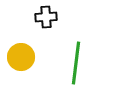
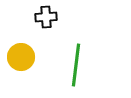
green line: moved 2 px down
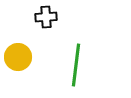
yellow circle: moved 3 px left
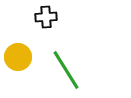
green line: moved 10 px left, 5 px down; rotated 39 degrees counterclockwise
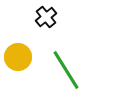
black cross: rotated 35 degrees counterclockwise
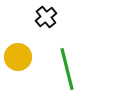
green line: moved 1 px right, 1 px up; rotated 18 degrees clockwise
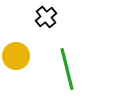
yellow circle: moved 2 px left, 1 px up
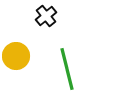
black cross: moved 1 px up
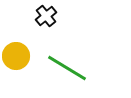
green line: moved 1 px up; rotated 45 degrees counterclockwise
